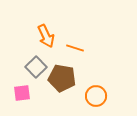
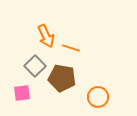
orange line: moved 4 px left
gray square: moved 1 px left, 1 px up
orange circle: moved 2 px right, 1 px down
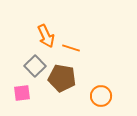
orange circle: moved 3 px right, 1 px up
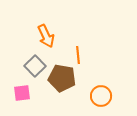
orange line: moved 7 px right, 7 px down; rotated 66 degrees clockwise
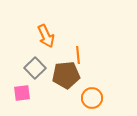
gray square: moved 2 px down
brown pentagon: moved 4 px right, 3 px up; rotated 16 degrees counterclockwise
orange circle: moved 9 px left, 2 px down
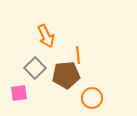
pink square: moved 3 px left
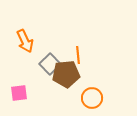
orange arrow: moved 21 px left, 5 px down
gray square: moved 15 px right, 4 px up
brown pentagon: moved 1 px up
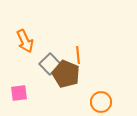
brown pentagon: rotated 28 degrees clockwise
orange circle: moved 9 px right, 4 px down
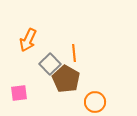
orange arrow: moved 3 px right, 1 px up; rotated 50 degrees clockwise
orange line: moved 4 px left, 2 px up
brown pentagon: moved 5 px down; rotated 8 degrees clockwise
orange circle: moved 6 px left
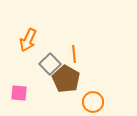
orange line: moved 1 px down
pink square: rotated 12 degrees clockwise
orange circle: moved 2 px left
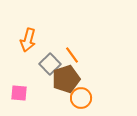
orange arrow: rotated 10 degrees counterclockwise
orange line: moved 2 px left, 1 px down; rotated 30 degrees counterclockwise
brown pentagon: rotated 24 degrees clockwise
orange circle: moved 12 px left, 4 px up
